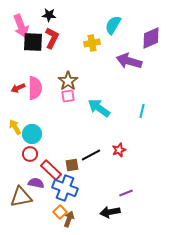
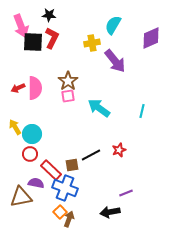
purple arrow: moved 14 px left; rotated 145 degrees counterclockwise
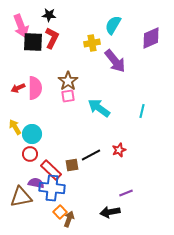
blue cross: moved 13 px left; rotated 15 degrees counterclockwise
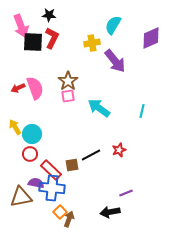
pink semicircle: rotated 20 degrees counterclockwise
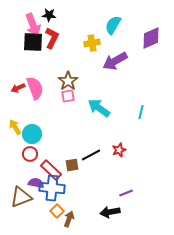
pink arrow: moved 12 px right, 1 px up
purple arrow: rotated 100 degrees clockwise
cyan line: moved 1 px left, 1 px down
brown triangle: rotated 10 degrees counterclockwise
orange square: moved 3 px left, 1 px up
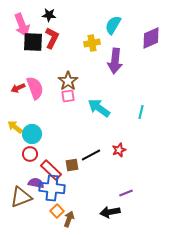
pink arrow: moved 11 px left
purple arrow: rotated 55 degrees counterclockwise
yellow arrow: rotated 21 degrees counterclockwise
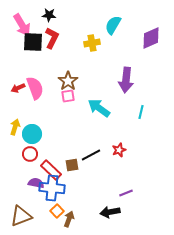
pink arrow: rotated 10 degrees counterclockwise
purple arrow: moved 11 px right, 19 px down
yellow arrow: rotated 70 degrees clockwise
brown triangle: moved 19 px down
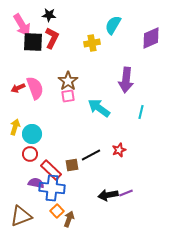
black arrow: moved 2 px left, 17 px up
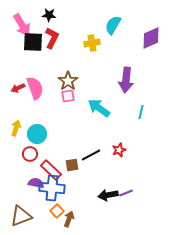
yellow arrow: moved 1 px right, 1 px down
cyan circle: moved 5 px right
